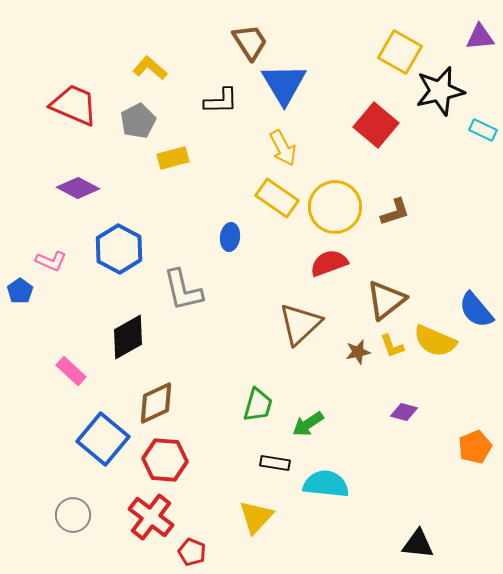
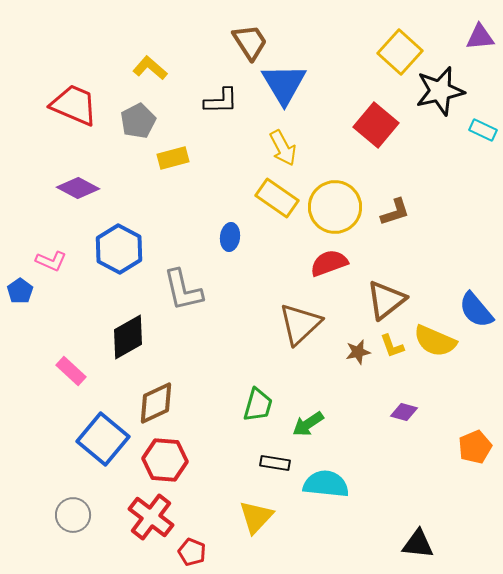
yellow square at (400, 52): rotated 12 degrees clockwise
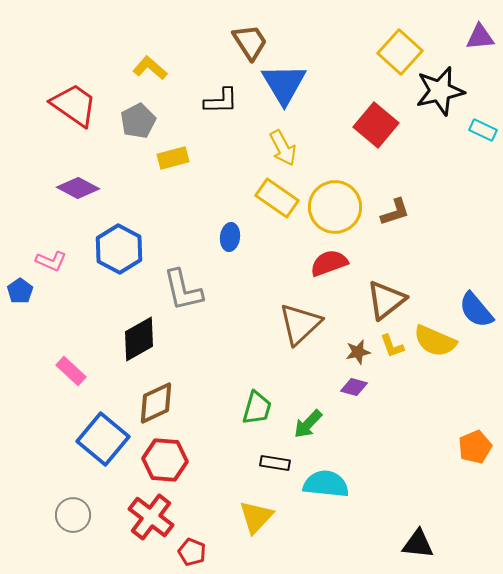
red trapezoid at (74, 105): rotated 12 degrees clockwise
black diamond at (128, 337): moved 11 px right, 2 px down
green trapezoid at (258, 405): moved 1 px left, 3 px down
purple diamond at (404, 412): moved 50 px left, 25 px up
green arrow at (308, 424): rotated 12 degrees counterclockwise
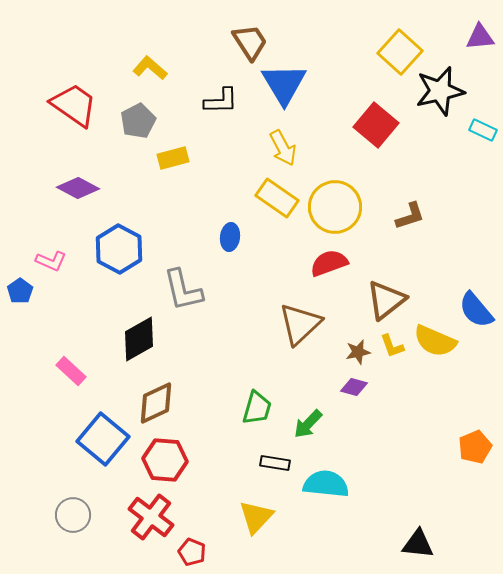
brown L-shape at (395, 212): moved 15 px right, 4 px down
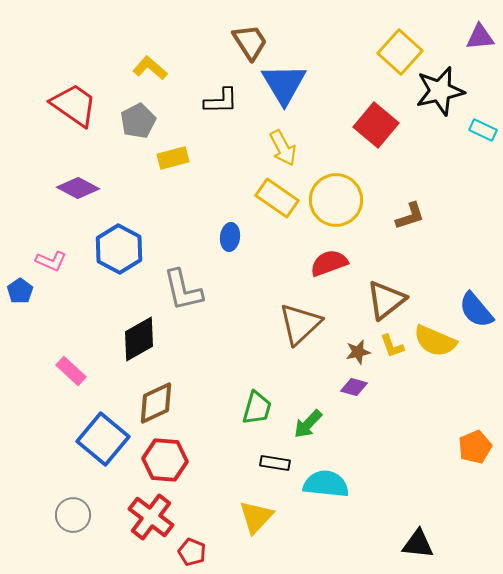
yellow circle at (335, 207): moved 1 px right, 7 px up
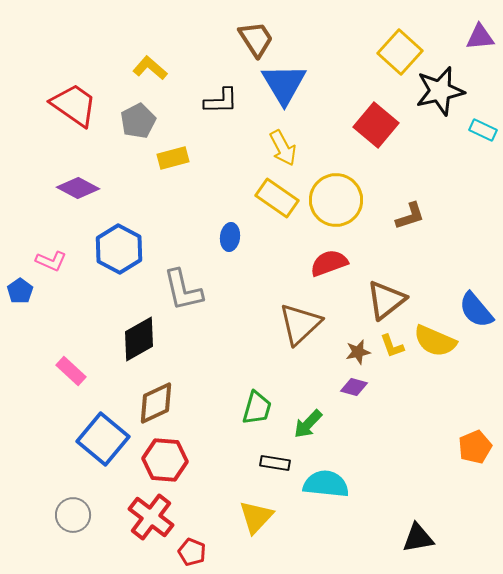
brown trapezoid at (250, 42): moved 6 px right, 3 px up
black triangle at (418, 544): moved 6 px up; rotated 16 degrees counterclockwise
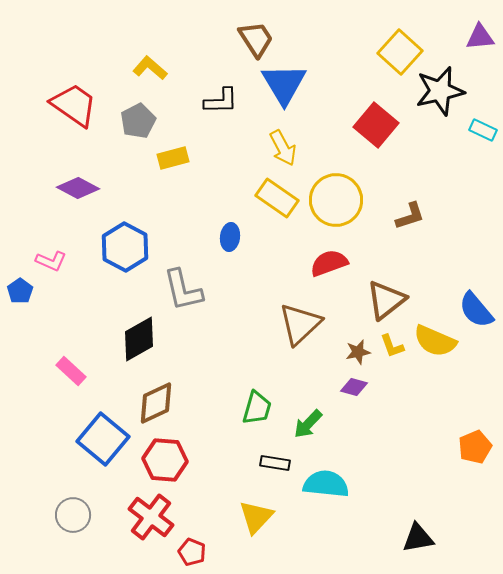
blue hexagon at (119, 249): moved 6 px right, 2 px up
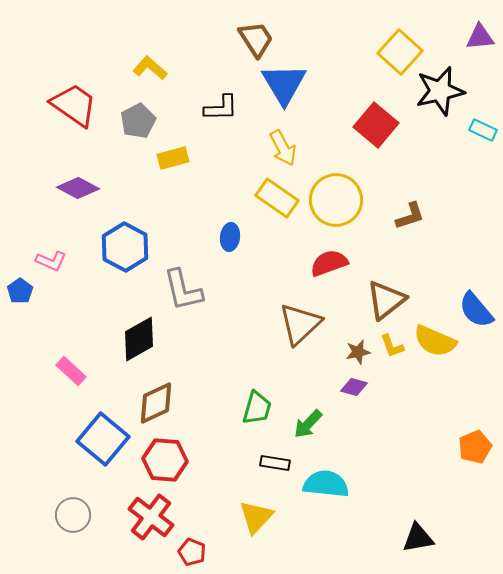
black L-shape at (221, 101): moved 7 px down
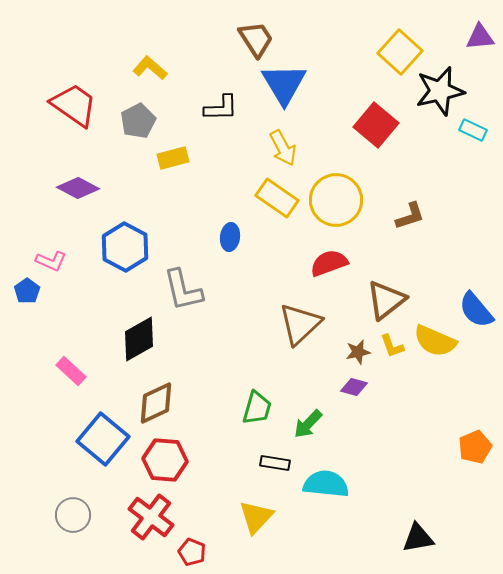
cyan rectangle at (483, 130): moved 10 px left
blue pentagon at (20, 291): moved 7 px right
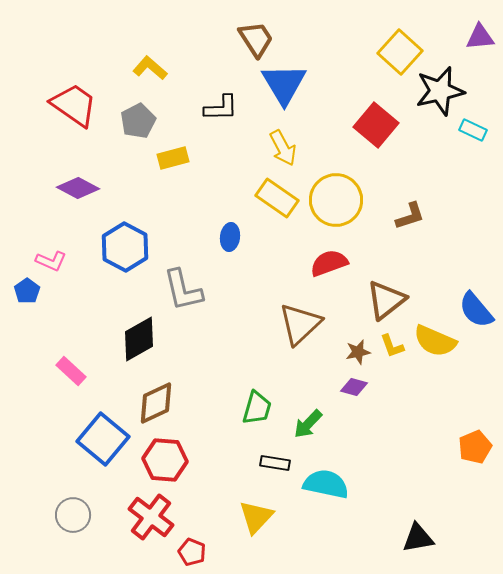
cyan semicircle at (326, 484): rotated 6 degrees clockwise
